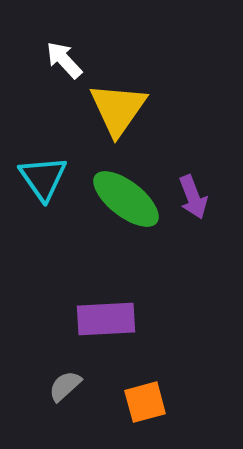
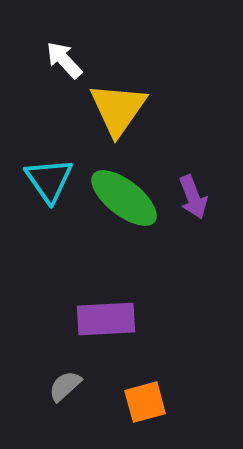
cyan triangle: moved 6 px right, 2 px down
green ellipse: moved 2 px left, 1 px up
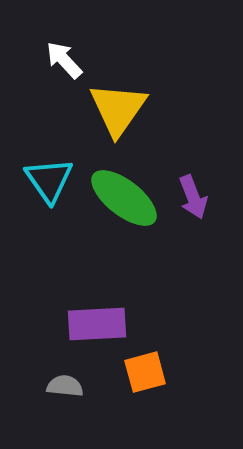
purple rectangle: moved 9 px left, 5 px down
gray semicircle: rotated 48 degrees clockwise
orange square: moved 30 px up
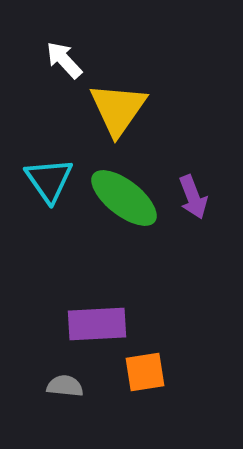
orange square: rotated 6 degrees clockwise
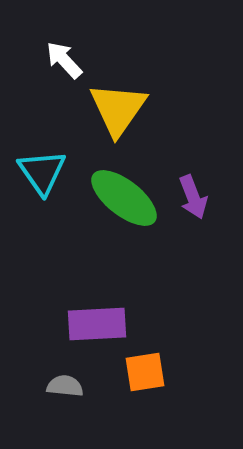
cyan triangle: moved 7 px left, 8 px up
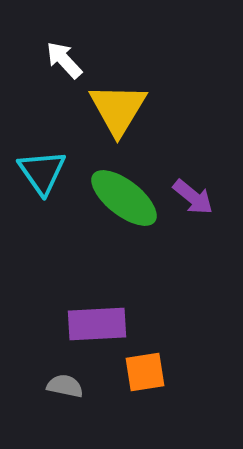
yellow triangle: rotated 4 degrees counterclockwise
purple arrow: rotated 30 degrees counterclockwise
gray semicircle: rotated 6 degrees clockwise
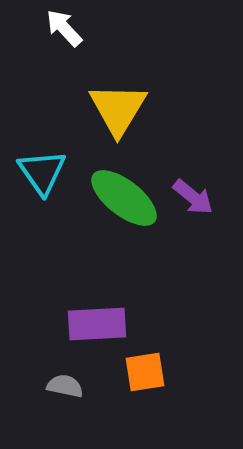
white arrow: moved 32 px up
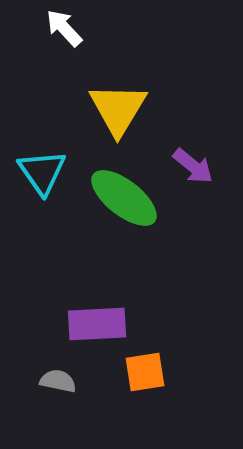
purple arrow: moved 31 px up
gray semicircle: moved 7 px left, 5 px up
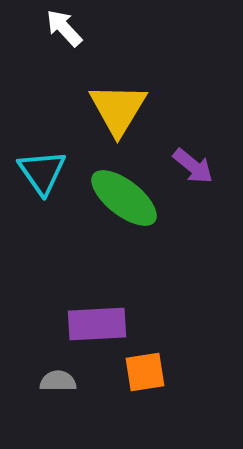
gray semicircle: rotated 12 degrees counterclockwise
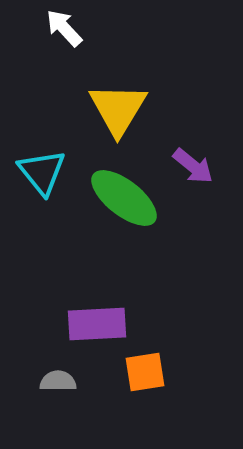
cyan triangle: rotated 4 degrees counterclockwise
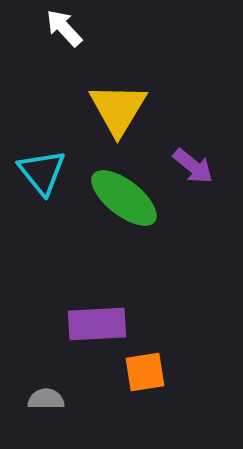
gray semicircle: moved 12 px left, 18 px down
